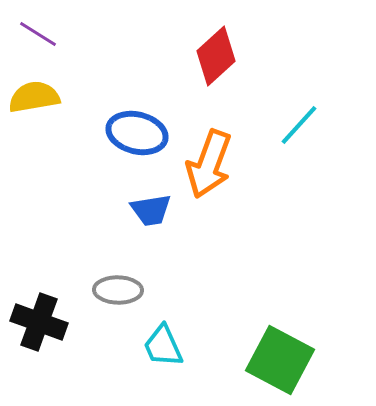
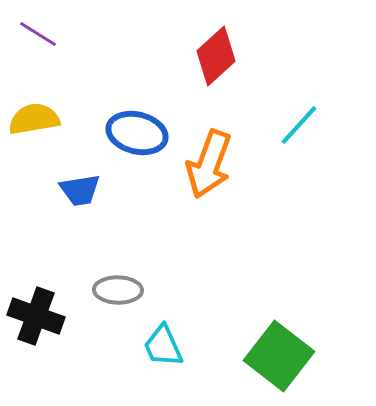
yellow semicircle: moved 22 px down
blue trapezoid: moved 71 px left, 20 px up
black cross: moved 3 px left, 6 px up
green square: moved 1 px left, 4 px up; rotated 10 degrees clockwise
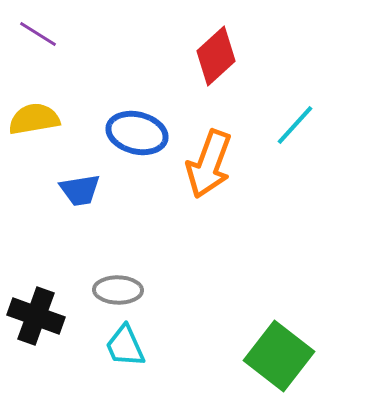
cyan line: moved 4 px left
cyan trapezoid: moved 38 px left
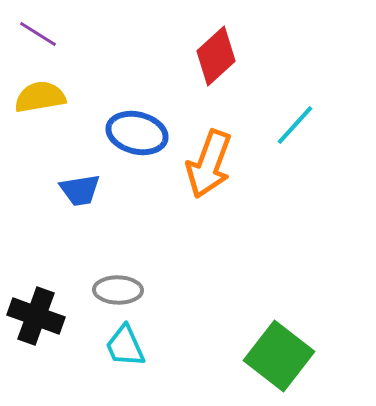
yellow semicircle: moved 6 px right, 22 px up
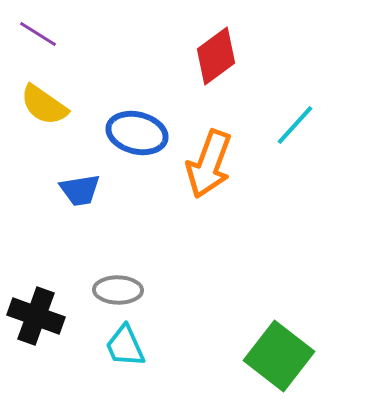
red diamond: rotated 6 degrees clockwise
yellow semicircle: moved 4 px right, 8 px down; rotated 135 degrees counterclockwise
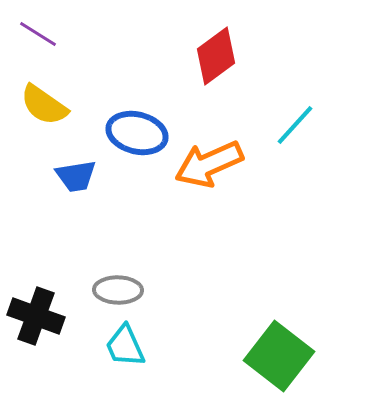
orange arrow: rotated 46 degrees clockwise
blue trapezoid: moved 4 px left, 14 px up
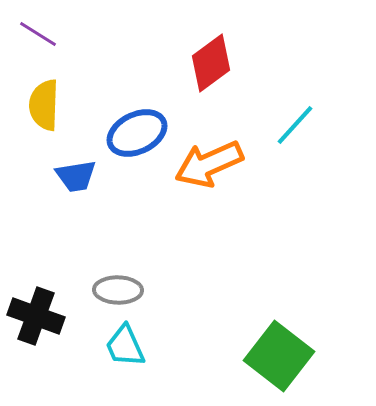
red diamond: moved 5 px left, 7 px down
yellow semicircle: rotated 57 degrees clockwise
blue ellipse: rotated 40 degrees counterclockwise
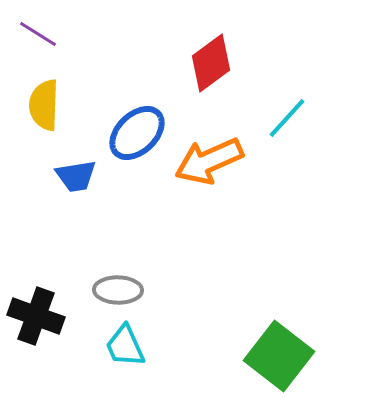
cyan line: moved 8 px left, 7 px up
blue ellipse: rotated 18 degrees counterclockwise
orange arrow: moved 3 px up
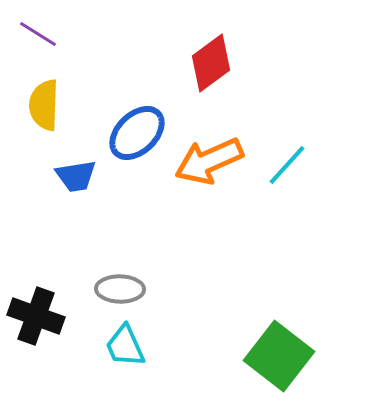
cyan line: moved 47 px down
gray ellipse: moved 2 px right, 1 px up
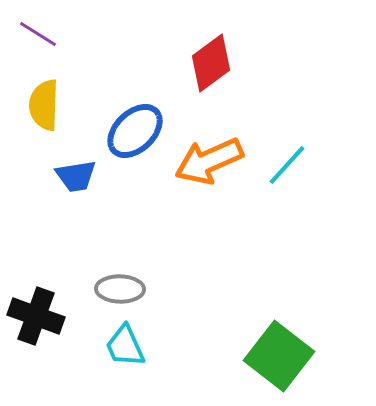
blue ellipse: moved 2 px left, 2 px up
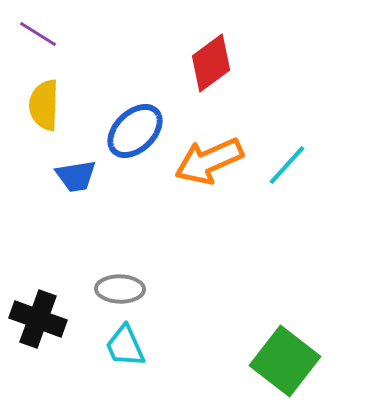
black cross: moved 2 px right, 3 px down
green square: moved 6 px right, 5 px down
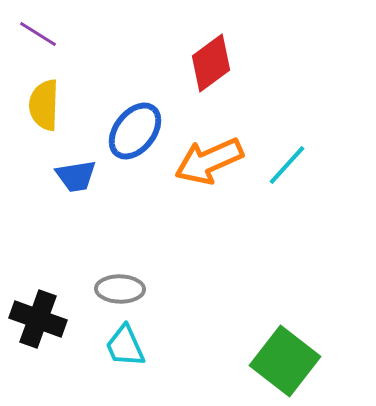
blue ellipse: rotated 8 degrees counterclockwise
